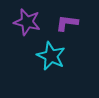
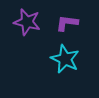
cyan star: moved 14 px right, 3 px down
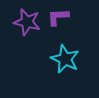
purple L-shape: moved 9 px left, 6 px up; rotated 10 degrees counterclockwise
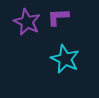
purple star: rotated 12 degrees clockwise
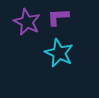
cyan star: moved 6 px left, 6 px up
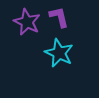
purple L-shape: moved 1 px right; rotated 80 degrees clockwise
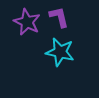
cyan star: moved 1 px right, 1 px up; rotated 12 degrees counterclockwise
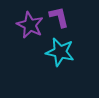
purple star: moved 3 px right, 3 px down
